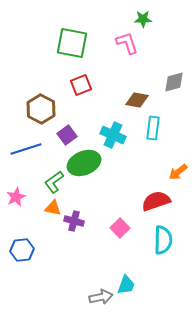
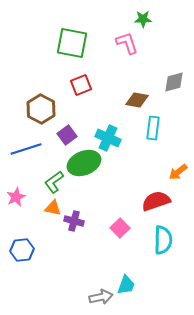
cyan cross: moved 5 px left, 3 px down
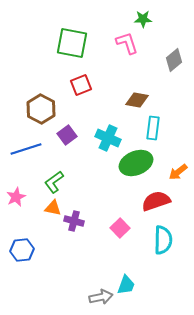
gray diamond: moved 22 px up; rotated 25 degrees counterclockwise
green ellipse: moved 52 px right
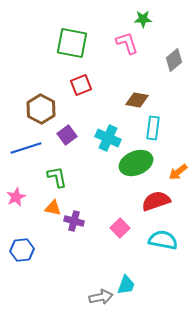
blue line: moved 1 px up
green L-shape: moved 3 px right, 5 px up; rotated 115 degrees clockwise
cyan semicircle: rotated 80 degrees counterclockwise
